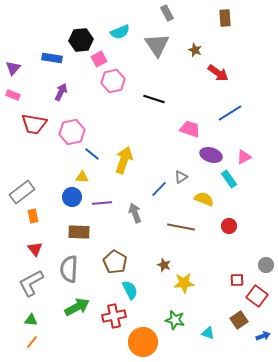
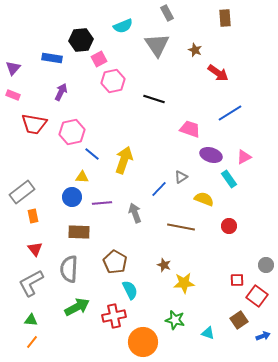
cyan semicircle at (120, 32): moved 3 px right, 6 px up
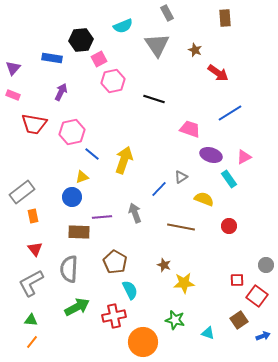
yellow triangle at (82, 177): rotated 24 degrees counterclockwise
purple line at (102, 203): moved 14 px down
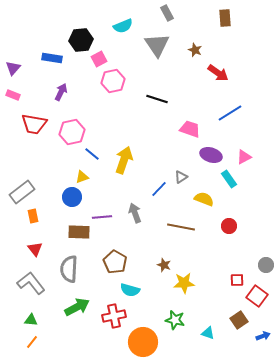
black line at (154, 99): moved 3 px right
gray L-shape at (31, 283): rotated 80 degrees clockwise
cyan semicircle at (130, 290): rotated 132 degrees clockwise
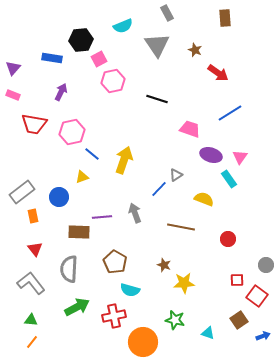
pink triangle at (244, 157): moved 4 px left; rotated 28 degrees counterclockwise
gray triangle at (181, 177): moved 5 px left, 2 px up
blue circle at (72, 197): moved 13 px left
red circle at (229, 226): moved 1 px left, 13 px down
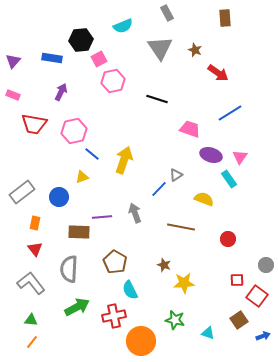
gray triangle at (157, 45): moved 3 px right, 3 px down
purple triangle at (13, 68): moved 7 px up
pink hexagon at (72, 132): moved 2 px right, 1 px up
orange rectangle at (33, 216): moved 2 px right, 7 px down; rotated 24 degrees clockwise
cyan semicircle at (130, 290): rotated 48 degrees clockwise
orange circle at (143, 342): moved 2 px left, 1 px up
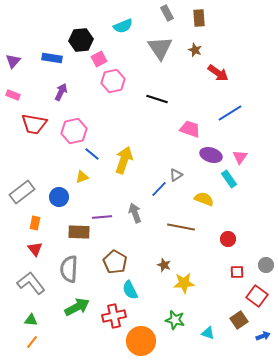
brown rectangle at (225, 18): moved 26 px left
red square at (237, 280): moved 8 px up
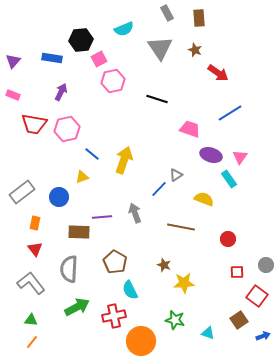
cyan semicircle at (123, 26): moved 1 px right, 3 px down
pink hexagon at (74, 131): moved 7 px left, 2 px up
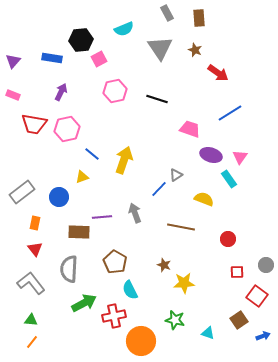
pink hexagon at (113, 81): moved 2 px right, 10 px down
green arrow at (77, 307): moved 7 px right, 4 px up
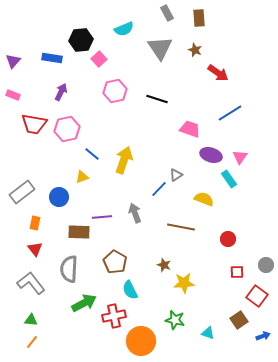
pink square at (99, 59): rotated 14 degrees counterclockwise
